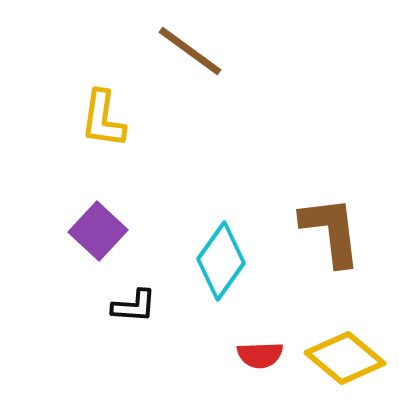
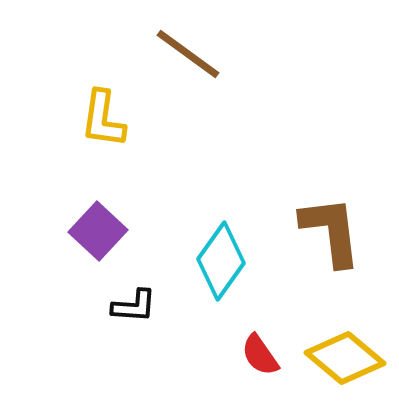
brown line: moved 2 px left, 3 px down
red semicircle: rotated 57 degrees clockwise
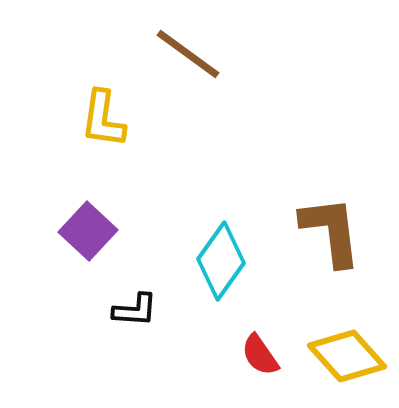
purple square: moved 10 px left
black L-shape: moved 1 px right, 4 px down
yellow diamond: moved 2 px right, 2 px up; rotated 8 degrees clockwise
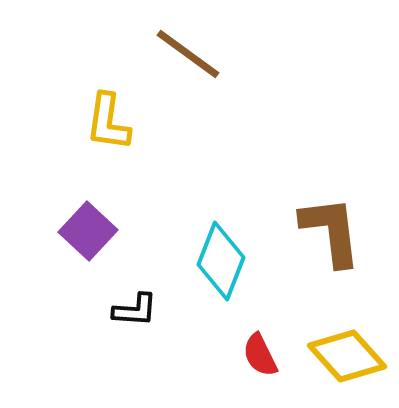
yellow L-shape: moved 5 px right, 3 px down
cyan diamond: rotated 14 degrees counterclockwise
red semicircle: rotated 9 degrees clockwise
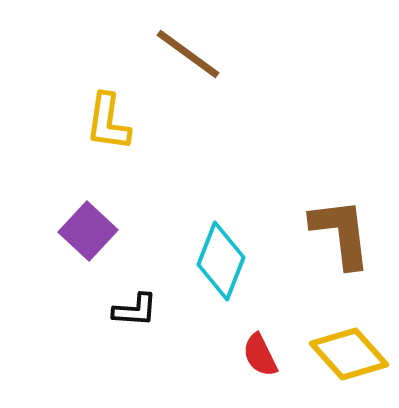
brown L-shape: moved 10 px right, 2 px down
yellow diamond: moved 2 px right, 2 px up
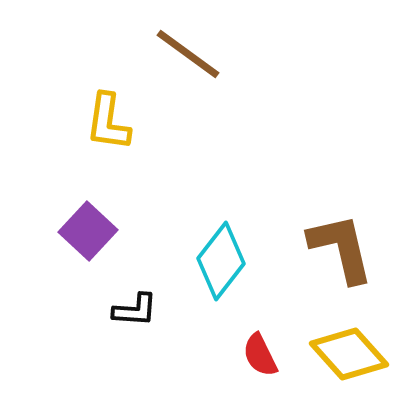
brown L-shape: moved 15 px down; rotated 6 degrees counterclockwise
cyan diamond: rotated 16 degrees clockwise
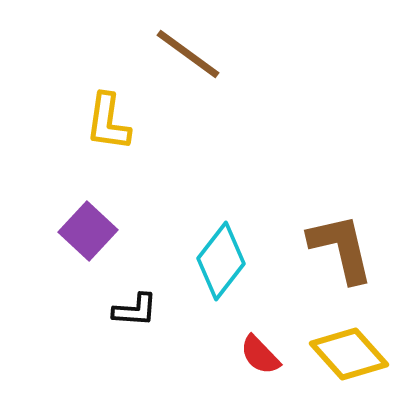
red semicircle: rotated 18 degrees counterclockwise
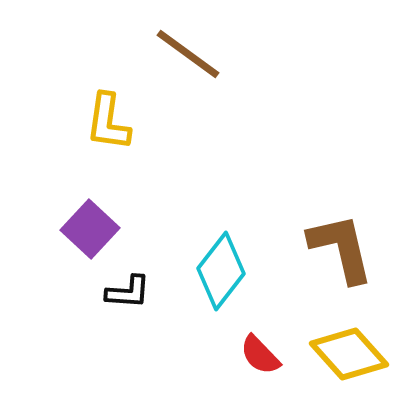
purple square: moved 2 px right, 2 px up
cyan diamond: moved 10 px down
black L-shape: moved 7 px left, 18 px up
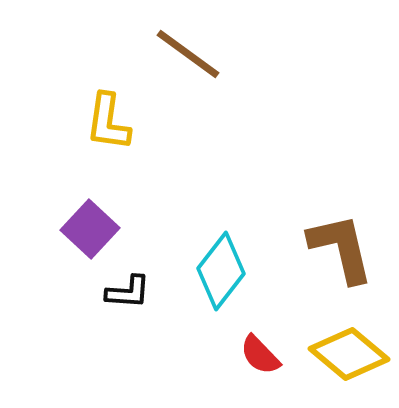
yellow diamond: rotated 8 degrees counterclockwise
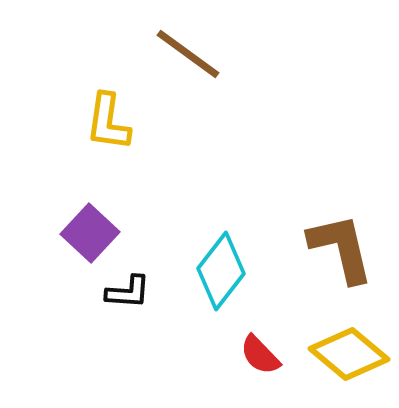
purple square: moved 4 px down
